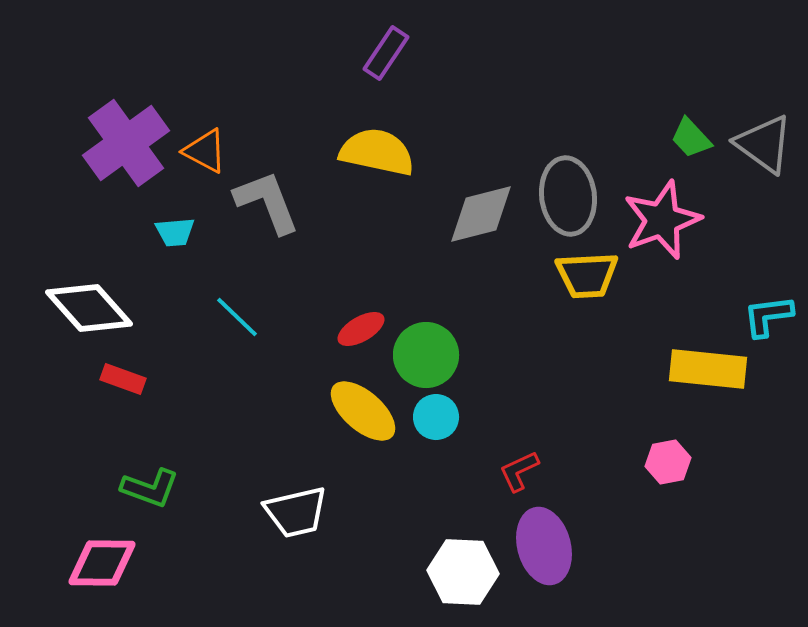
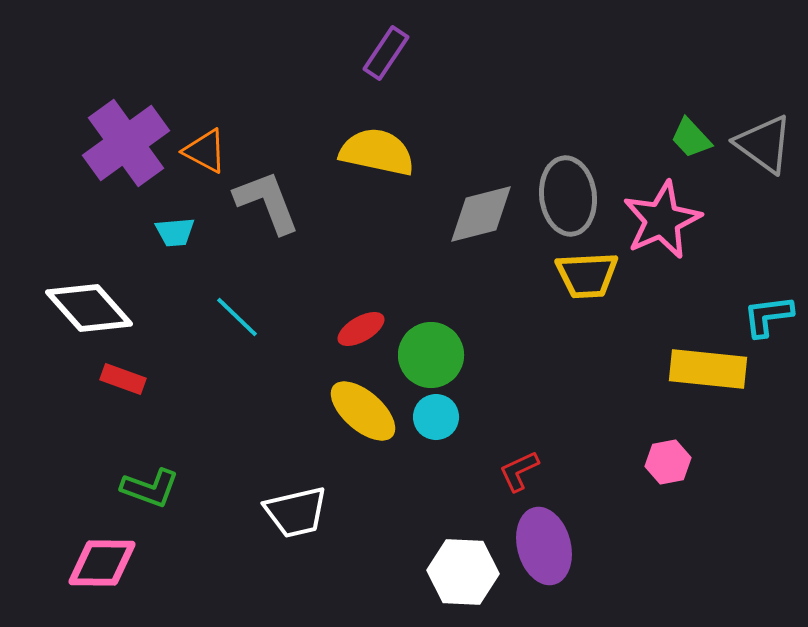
pink star: rotated 4 degrees counterclockwise
green circle: moved 5 px right
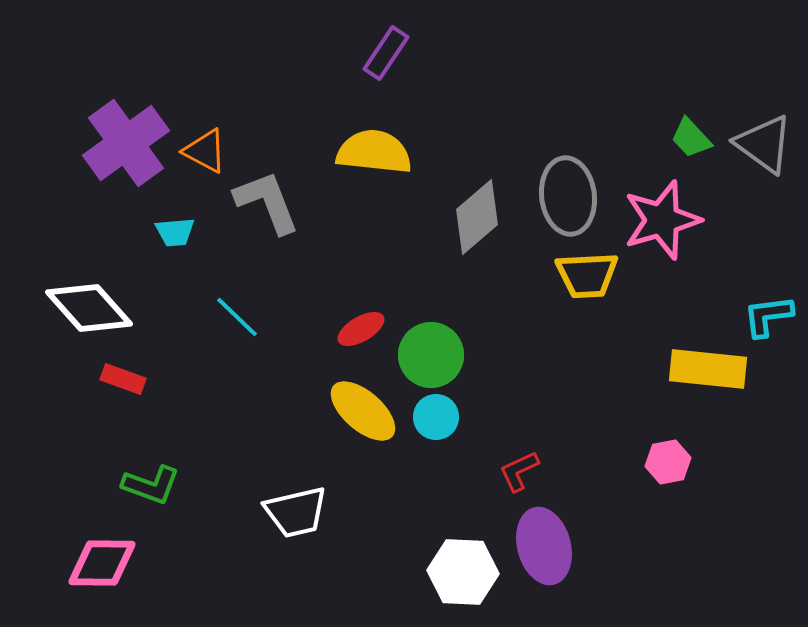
yellow semicircle: moved 3 px left; rotated 6 degrees counterclockwise
gray diamond: moved 4 px left, 3 px down; rotated 26 degrees counterclockwise
pink star: rotated 8 degrees clockwise
green L-shape: moved 1 px right, 3 px up
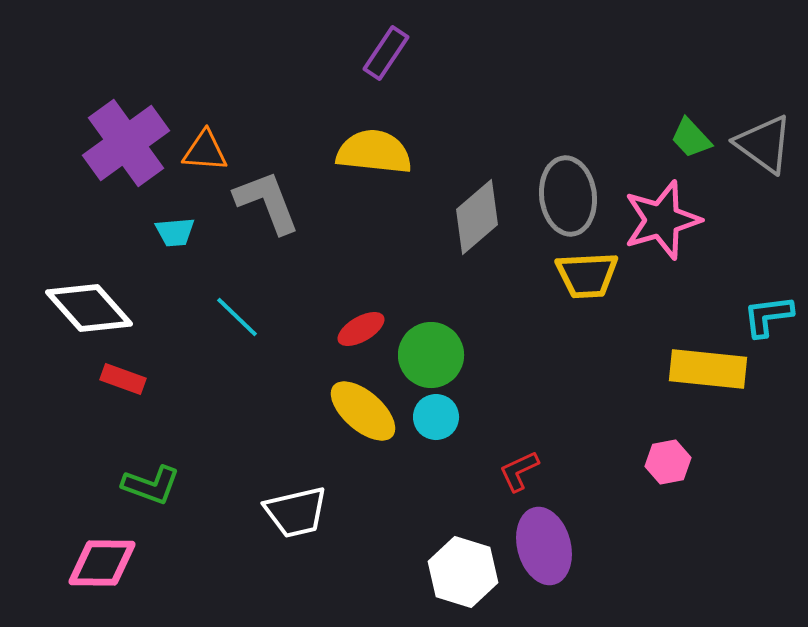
orange triangle: rotated 24 degrees counterclockwise
white hexagon: rotated 14 degrees clockwise
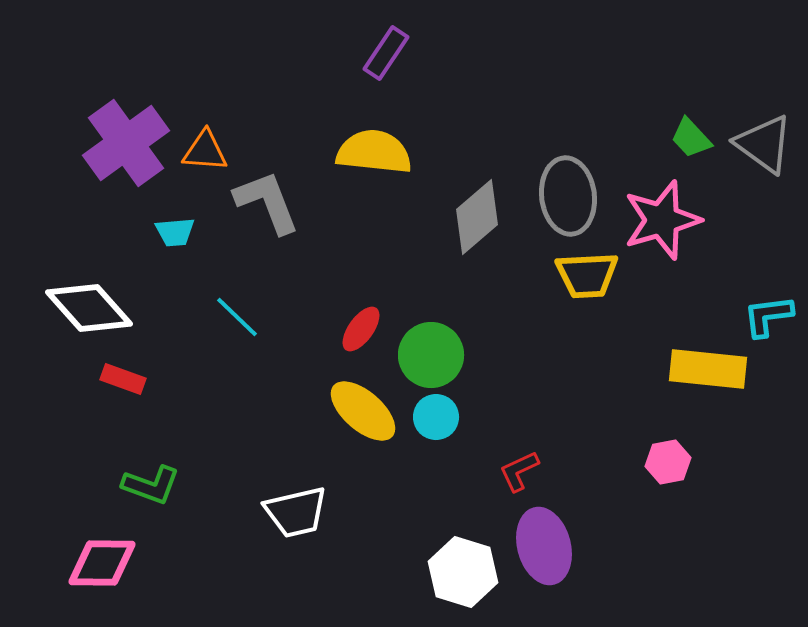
red ellipse: rotated 24 degrees counterclockwise
